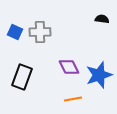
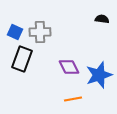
black rectangle: moved 18 px up
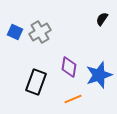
black semicircle: rotated 64 degrees counterclockwise
gray cross: rotated 30 degrees counterclockwise
black rectangle: moved 14 px right, 23 px down
purple diamond: rotated 35 degrees clockwise
orange line: rotated 12 degrees counterclockwise
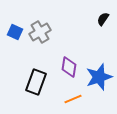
black semicircle: moved 1 px right
blue star: moved 2 px down
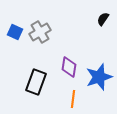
orange line: rotated 60 degrees counterclockwise
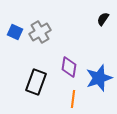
blue star: moved 1 px down
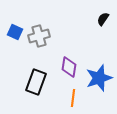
gray cross: moved 1 px left, 4 px down; rotated 15 degrees clockwise
orange line: moved 1 px up
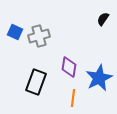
blue star: rotated 8 degrees counterclockwise
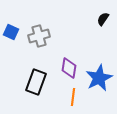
blue square: moved 4 px left
purple diamond: moved 1 px down
orange line: moved 1 px up
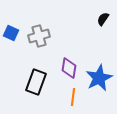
blue square: moved 1 px down
